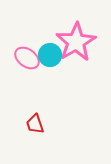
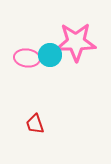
pink star: rotated 30 degrees clockwise
pink ellipse: rotated 30 degrees counterclockwise
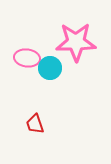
cyan circle: moved 13 px down
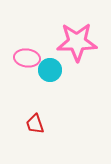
pink star: moved 1 px right
cyan circle: moved 2 px down
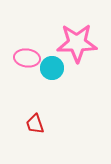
pink star: moved 1 px down
cyan circle: moved 2 px right, 2 px up
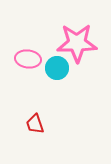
pink ellipse: moved 1 px right, 1 px down
cyan circle: moved 5 px right
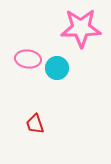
pink star: moved 4 px right, 15 px up
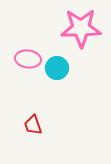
red trapezoid: moved 2 px left, 1 px down
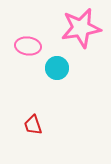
pink star: rotated 9 degrees counterclockwise
pink ellipse: moved 13 px up
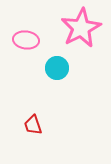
pink star: rotated 18 degrees counterclockwise
pink ellipse: moved 2 px left, 6 px up
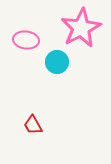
cyan circle: moved 6 px up
red trapezoid: rotated 10 degrees counterclockwise
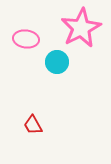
pink ellipse: moved 1 px up
